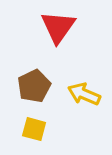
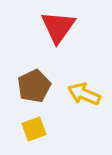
yellow square: rotated 35 degrees counterclockwise
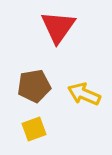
brown pentagon: rotated 16 degrees clockwise
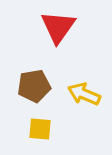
yellow square: moved 6 px right; rotated 25 degrees clockwise
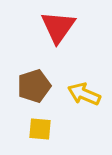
brown pentagon: rotated 8 degrees counterclockwise
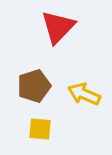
red triangle: rotated 9 degrees clockwise
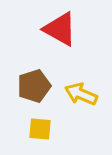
red triangle: moved 2 px right, 2 px down; rotated 45 degrees counterclockwise
yellow arrow: moved 3 px left
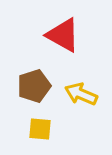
red triangle: moved 3 px right, 6 px down
